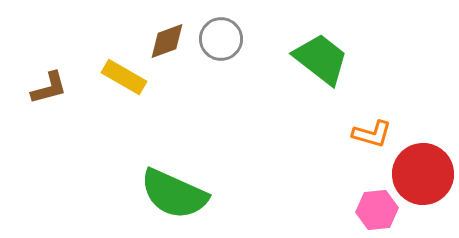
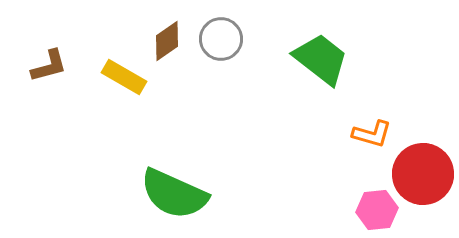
brown diamond: rotated 15 degrees counterclockwise
brown L-shape: moved 22 px up
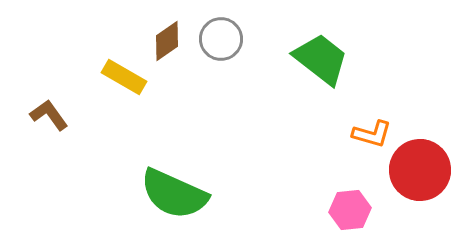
brown L-shape: moved 49 px down; rotated 111 degrees counterclockwise
red circle: moved 3 px left, 4 px up
pink hexagon: moved 27 px left
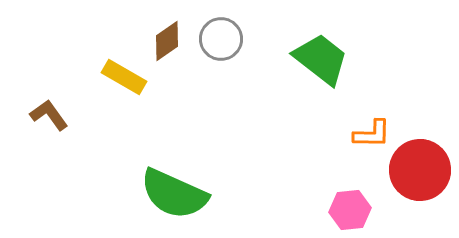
orange L-shape: rotated 15 degrees counterclockwise
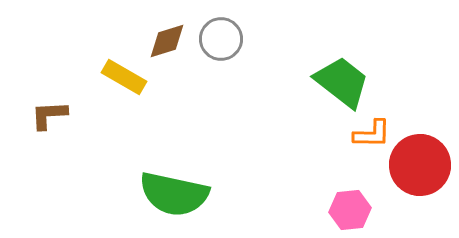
brown diamond: rotated 18 degrees clockwise
green trapezoid: moved 21 px right, 23 px down
brown L-shape: rotated 57 degrees counterclockwise
red circle: moved 5 px up
green semicircle: rotated 12 degrees counterclockwise
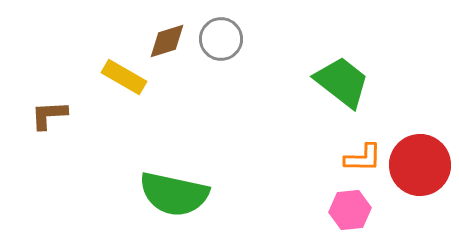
orange L-shape: moved 9 px left, 24 px down
